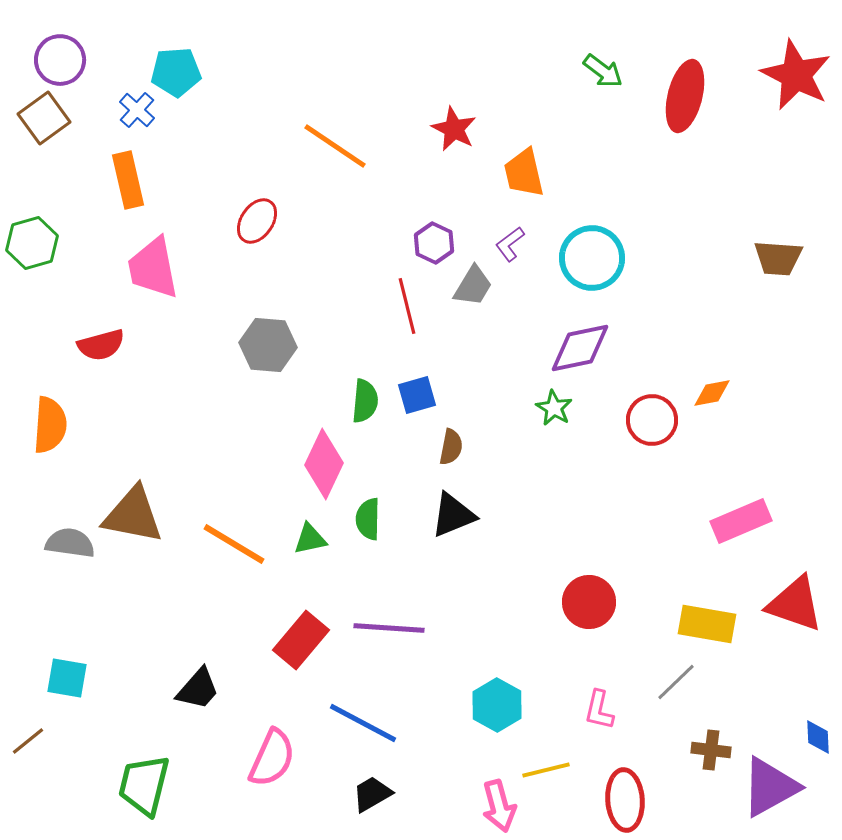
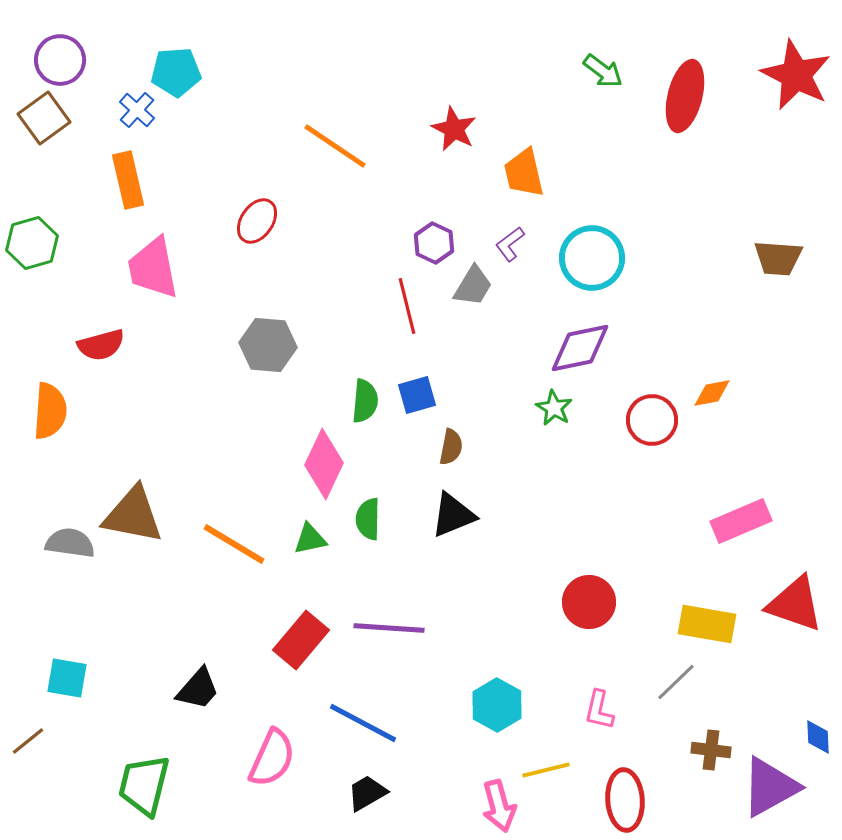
orange semicircle at (50, 425): moved 14 px up
black trapezoid at (372, 794): moved 5 px left, 1 px up
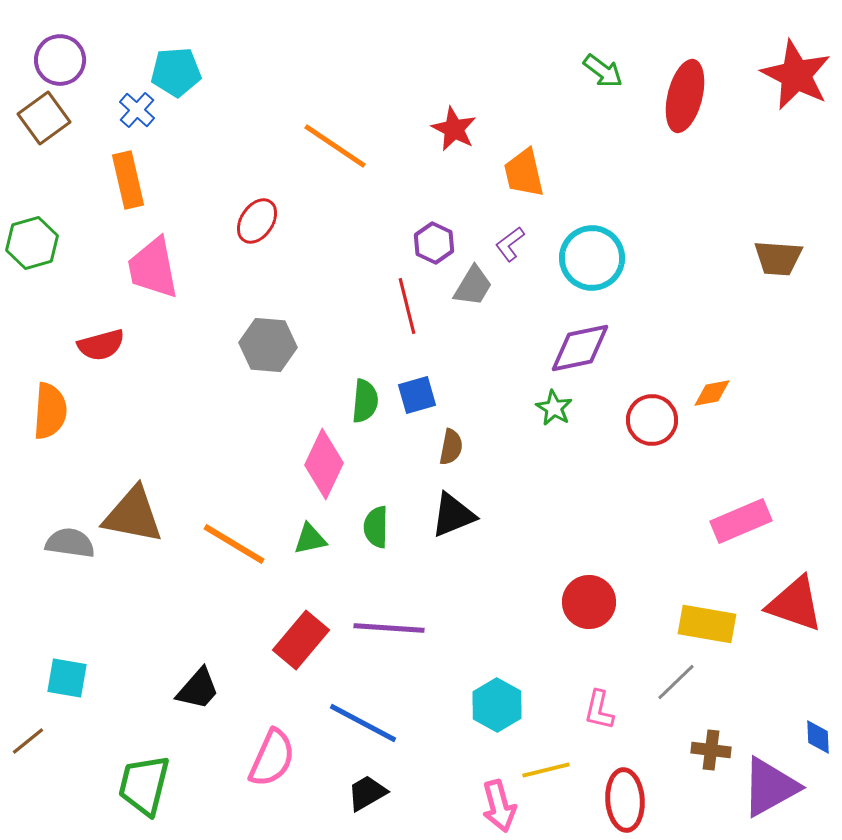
green semicircle at (368, 519): moved 8 px right, 8 px down
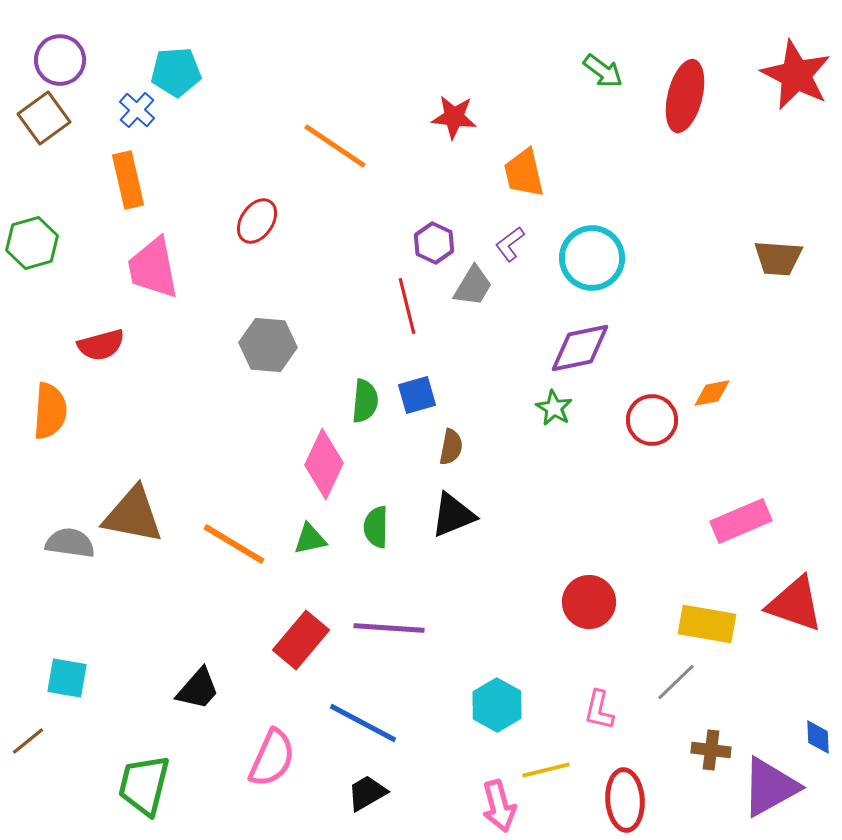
red star at (454, 129): moved 12 px up; rotated 21 degrees counterclockwise
